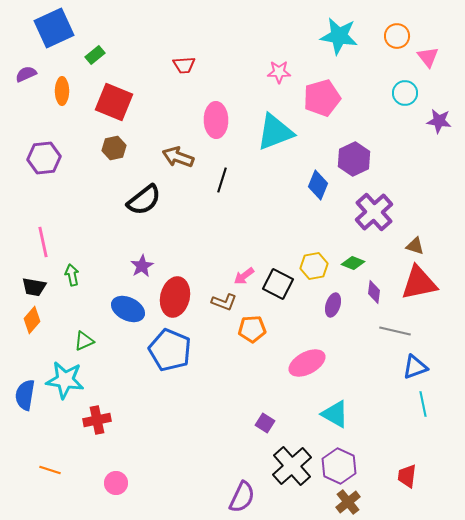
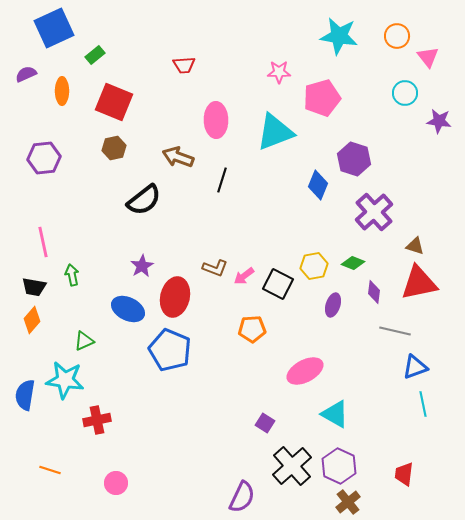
purple hexagon at (354, 159): rotated 16 degrees counterclockwise
brown L-shape at (224, 302): moved 9 px left, 34 px up
pink ellipse at (307, 363): moved 2 px left, 8 px down
red trapezoid at (407, 476): moved 3 px left, 2 px up
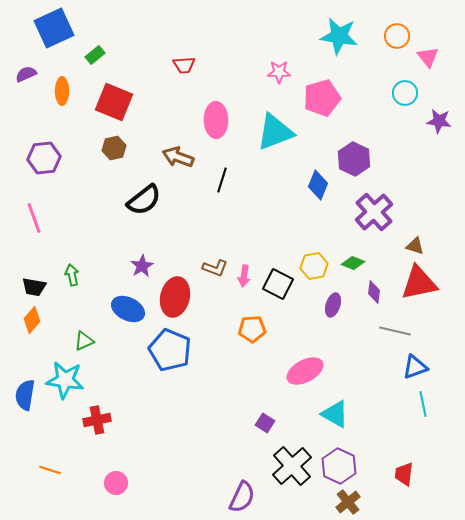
purple hexagon at (354, 159): rotated 8 degrees clockwise
pink line at (43, 242): moved 9 px left, 24 px up; rotated 8 degrees counterclockwise
pink arrow at (244, 276): rotated 45 degrees counterclockwise
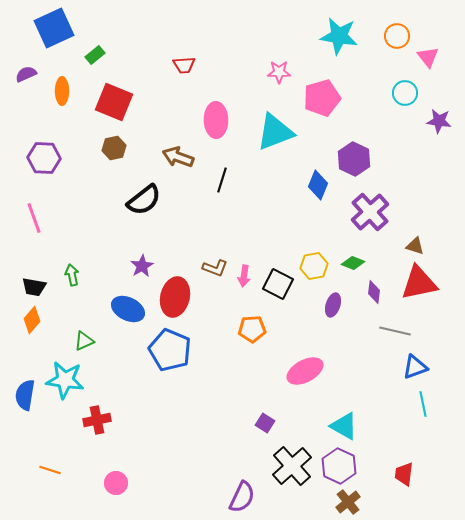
purple hexagon at (44, 158): rotated 8 degrees clockwise
purple cross at (374, 212): moved 4 px left
cyan triangle at (335, 414): moved 9 px right, 12 px down
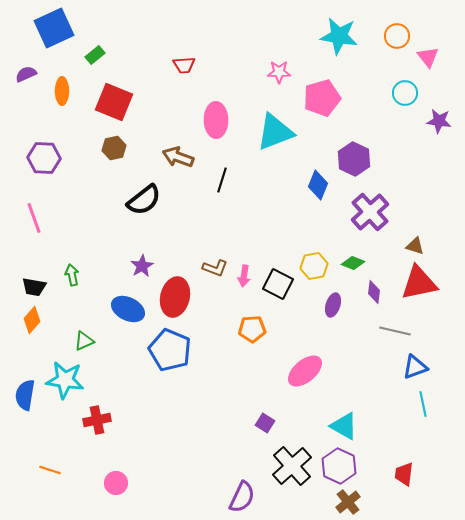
pink ellipse at (305, 371): rotated 12 degrees counterclockwise
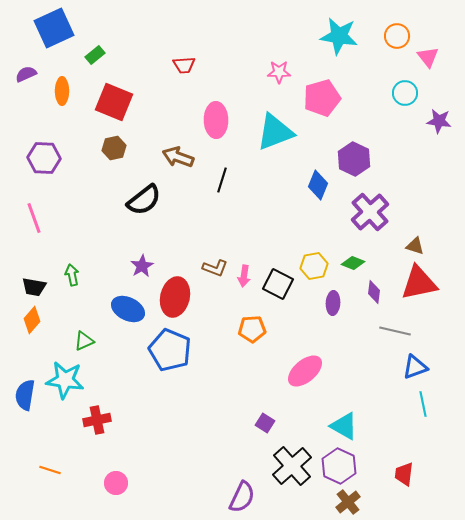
purple ellipse at (333, 305): moved 2 px up; rotated 15 degrees counterclockwise
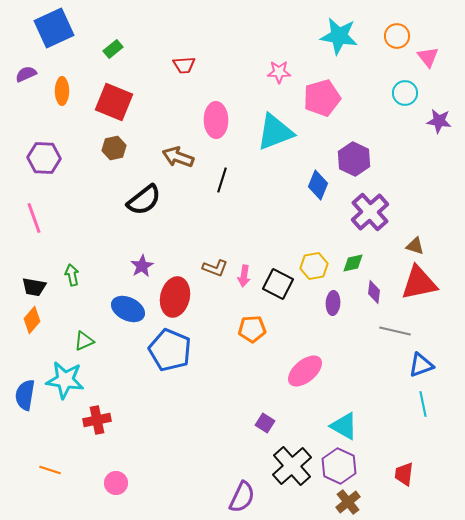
green rectangle at (95, 55): moved 18 px right, 6 px up
green diamond at (353, 263): rotated 35 degrees counterclockwise
blue triangle at (415, 367): moved 6 px right, 2 px up
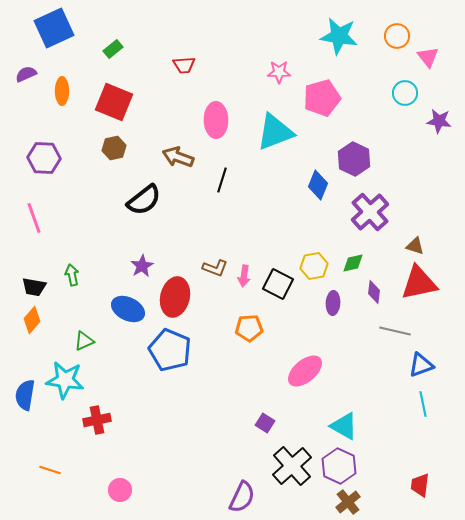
orange pentagon at (252, 329): moved 3 px left, 1 px up
red trapezoid at (404, 474): moved 16 px right, 11 px down
pink circle at (116, 483): moved 4 px right, 7 px down
